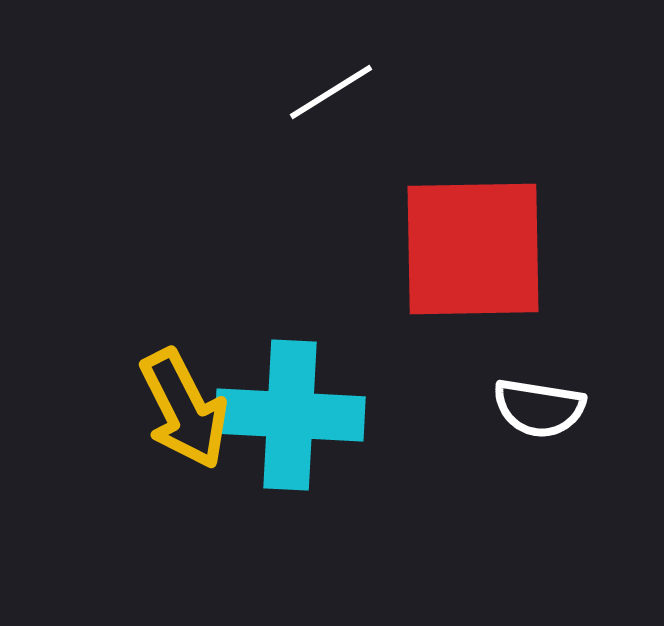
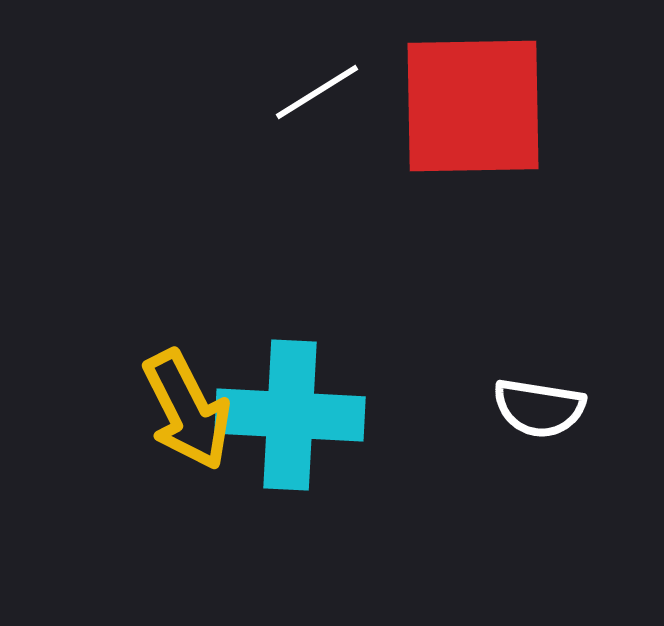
white line: moved 14 px left
red square: moved 143 px up
yellow arrow: moved 3 px right, 1 px down
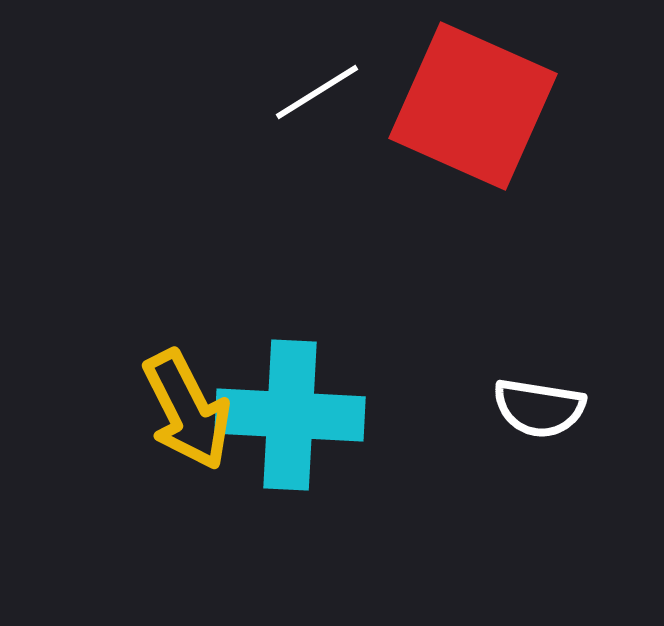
red square: rotated 25 degrees clockwise
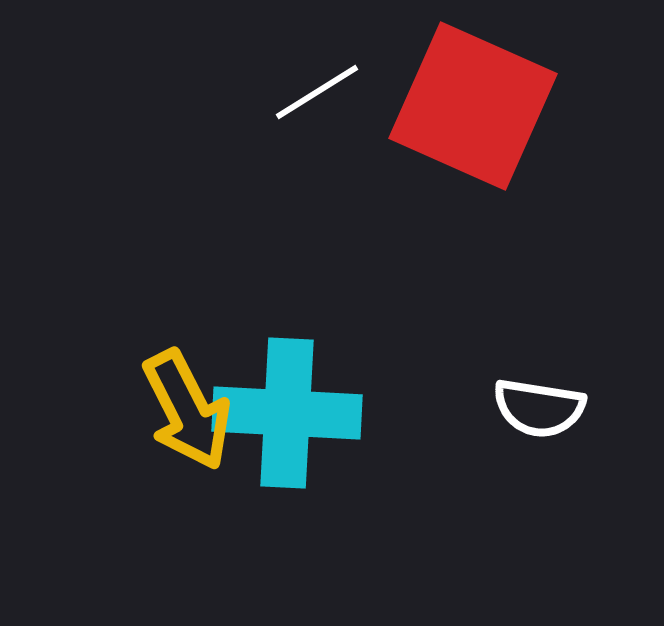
cyan cross: moved 3 px left, 2 px up
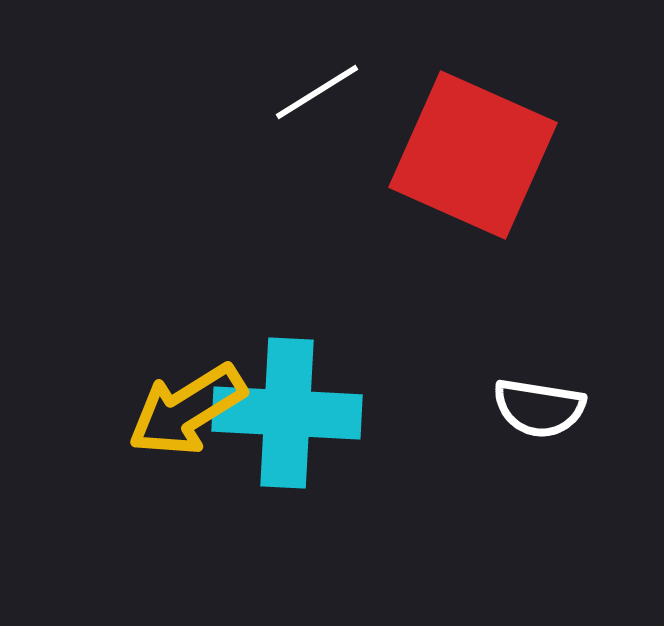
red square: moved 49 px down
yellow arrow: rotated 85 degrees clockwise
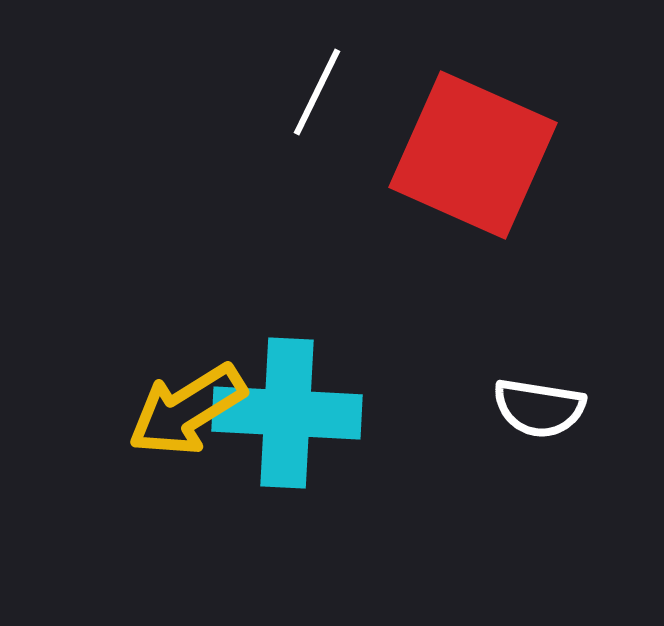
white line: rotated 32 degrees counterclockwise
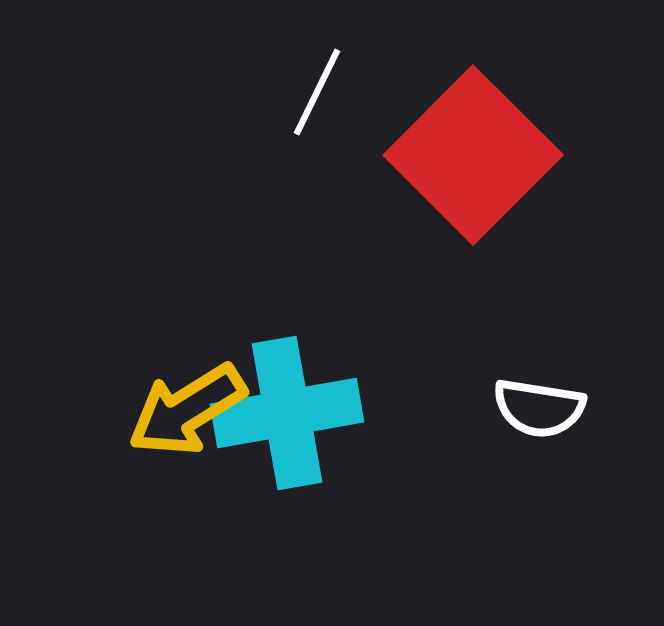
red square: rotated 21 degrees clockwise
cyan cross: rotated 13 degrees counterclockwise
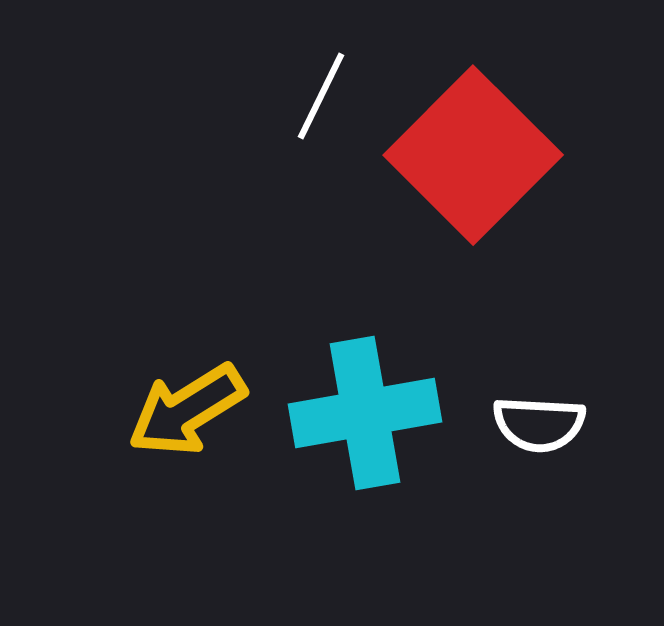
white line: moved 4 px right, 4 px down
white semicircle: moved 16 px down; rotated 6 degrees counterclockwise
cyan cross: moved 78 px right
